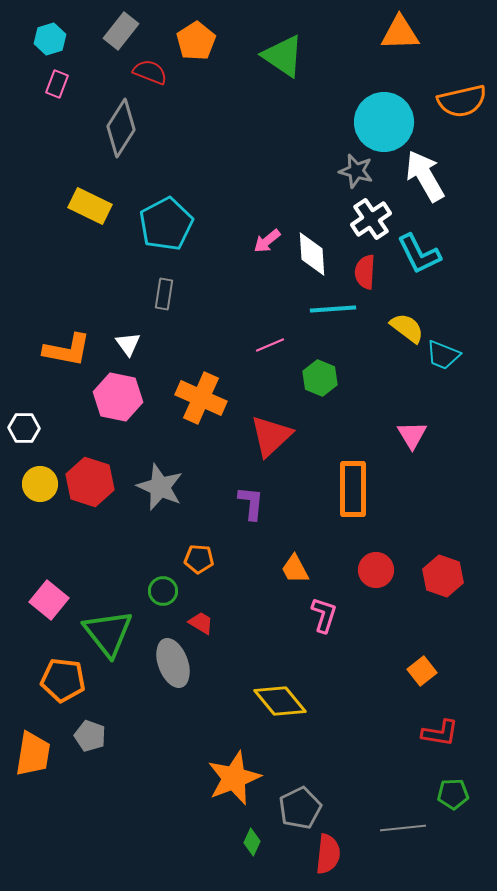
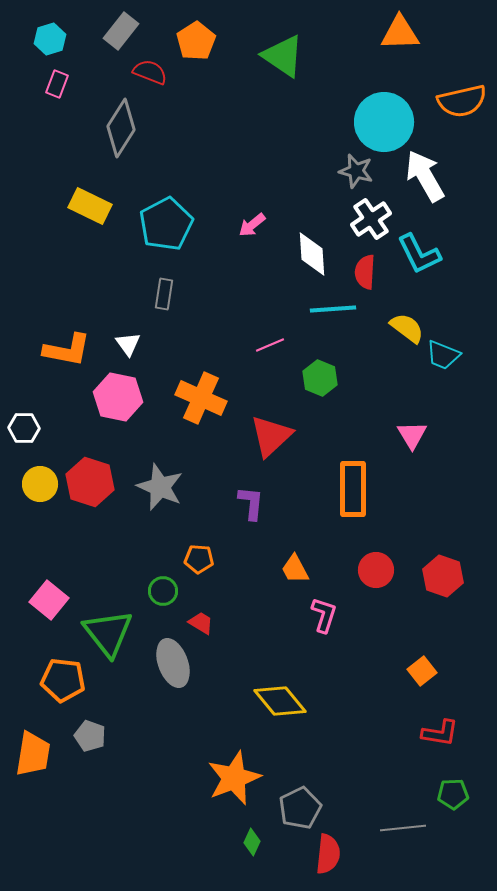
pink arrow at (267, 241): moved 15 px left, 16 px up
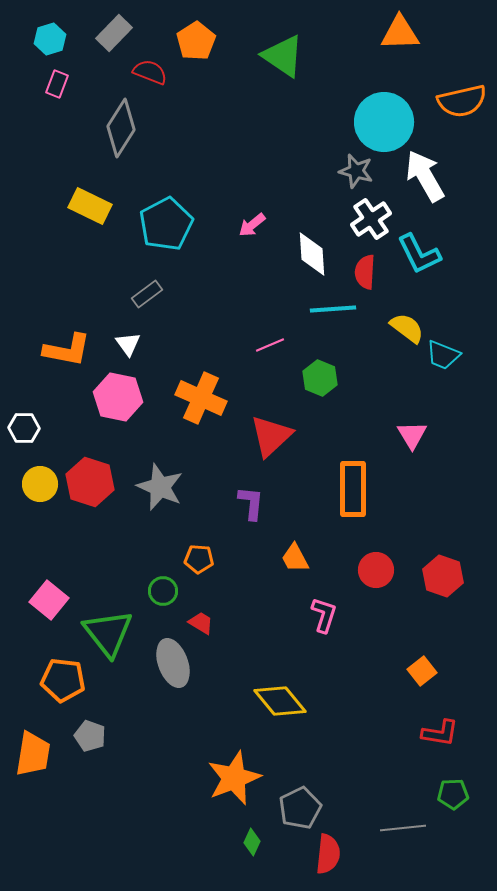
gray rectangle at (121, 31): moved 7 px left, 2 px down; rotated 6 degrees clockwise
gray rectangle at (164, 294): moved 17 px left; rotated 44 degrees clockwise
orange trapezoid at (295, 569): moved 11 px up
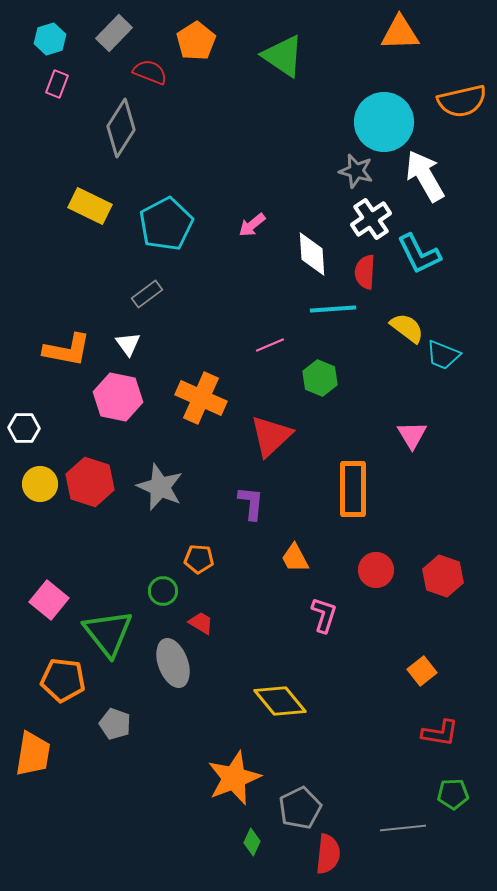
gray pentagon at (90, 736): moved 25 px right, 12 px up
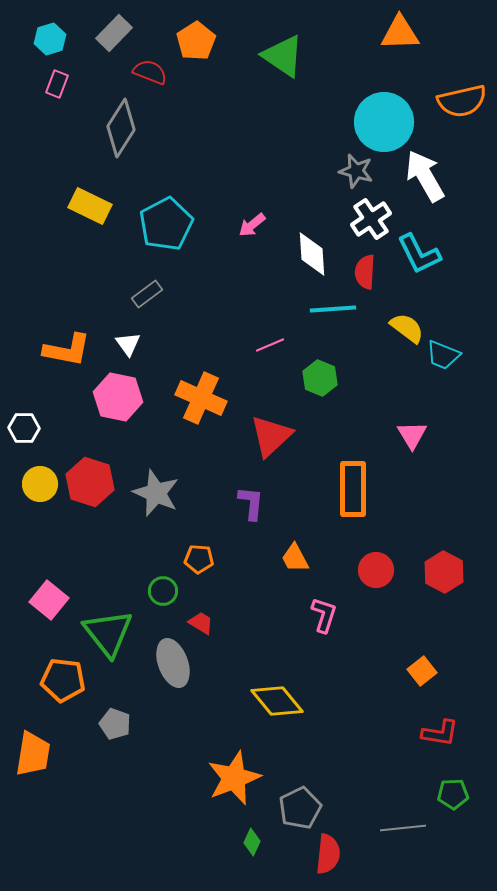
gray star at (160, 487): moved 4 px left, 6 px down
red hexagon at (443, 576): moved 1 px right, 4 px up; rotated 9 degrees clockwise
yellow diamond at (280, 701): moved 3 px left
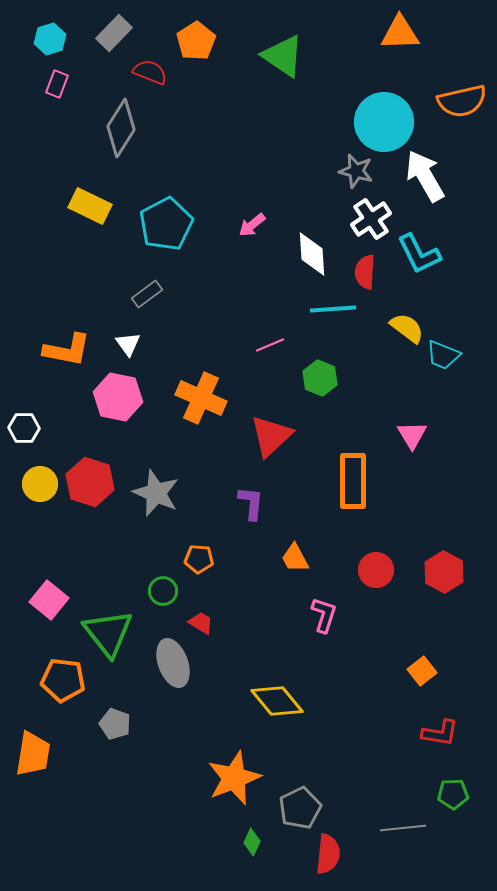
orange rectangle at (353, 489): moved 8 px up
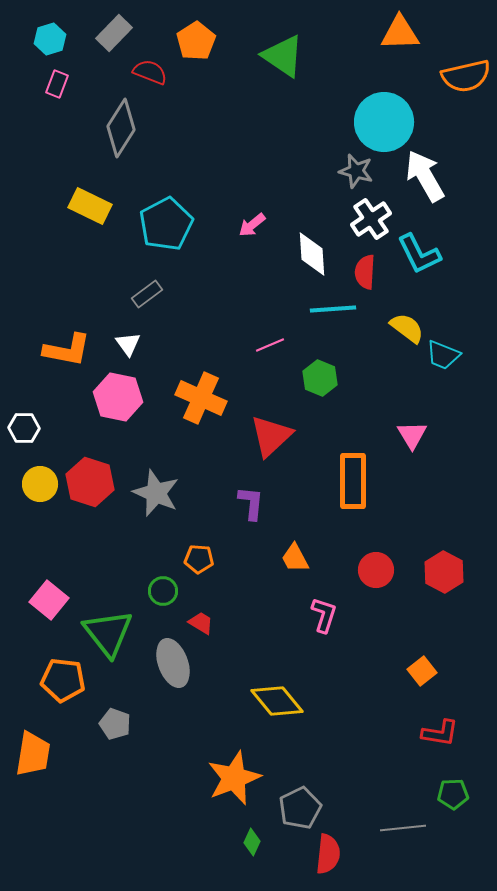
orange semicircle at (462, 101): moved 4 px right, 25 px up
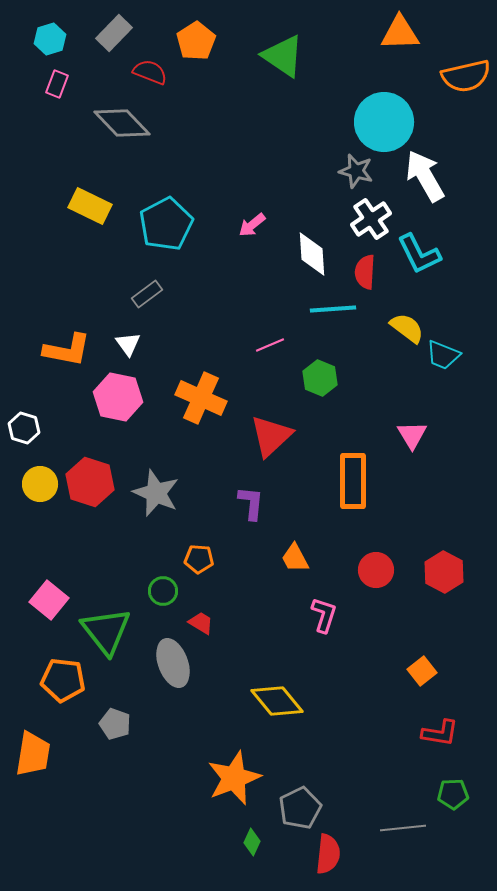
gray diamond at (121, 128): moved 1 px right, 5 px up; rotated 76 degrees counterclockwise
white hexagon at (24, 428): rotated 16 degrees clockwise
green triangle at (108, 633): moved 2 px left, 2 px up
